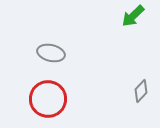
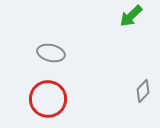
green arrow: moved 2 px left
gray diamond: moved 2 px right
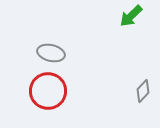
red circle: moved 8 px up
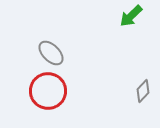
gray ellipse: rotated 32 degrees clockwise
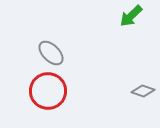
gray diamond: rotated 65 degrees clockwise
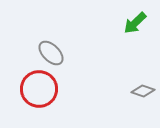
green arrow: moved 4 px right, 7 px down
red circle: moved 9 px left, 2 px up
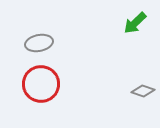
gray ellipse: moved 12 px left, 10 px up; rotated 56 degrees counterclockwise
red circle: moved 2 px right, 5 px up
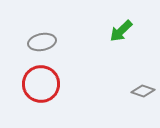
green arrow: moved 14 px left, 8 px down
gray ellipse: moved 3 px right, 1 px up
